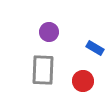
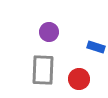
blue rectangle: moved 1 px right, 1 px up; rotated 12 degrees counterclockwise
red circle: moved 4 px left, 2 px up
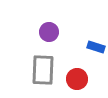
red circle: moved 2 px left
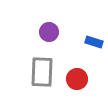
blue rectangle: moved 2 px left, 5 px up
gray rectangle: moved 1 px left, 2 px down
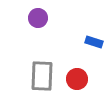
purple circle: moved 11 px left, 14 px up
gray rectangle: moved 4 px down
